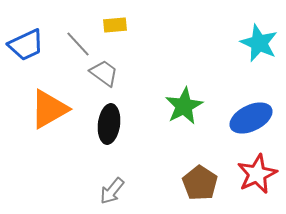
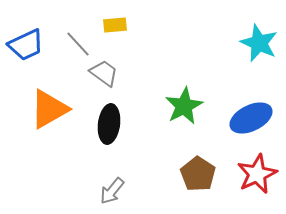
brown pentagon: moved 2 px left, 9 px up
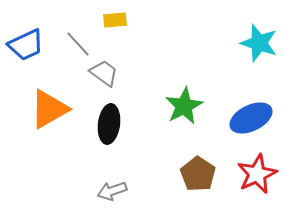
yellow rectangle: moved 5 px up
cyan star: rotated 6 degrees counterclockwise
gray arrow: rotated 32 degrees clockwise
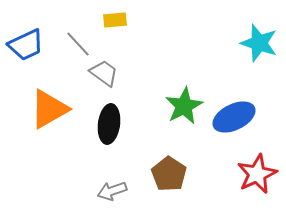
blue ellipse: moved 17 px left, 1 px up
brown pentagon: moved 29 px left
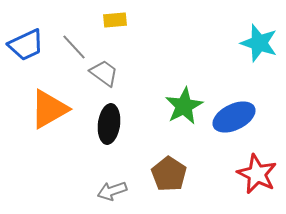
gray line: moved 4 px left, 3 px down
red star: rotated 21 degrees counterclockwise
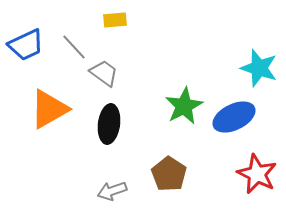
cyan star: moved 25 px down
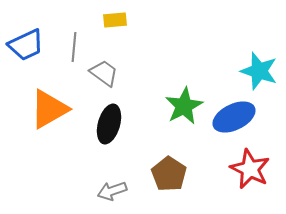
gray line: rotated 48 degrees clockwise
cyan star: moved 3 px down
black ellipse: rotated 9 degrees clockwise
red star: moved 7 px left, 5 px up
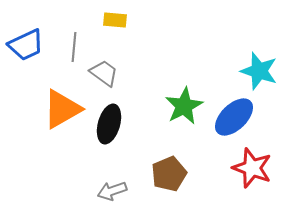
yellow rectangle: rotated 10 degrees clockwise
orange triangle: moved 13 px right
blue ellipse: rotated 18 degrees counterclockwise
red star: moved 2 px right, 1 px up; rotated 6 degrees counterclockwise
brown pentagon: rotated 16 degrees clockwise
